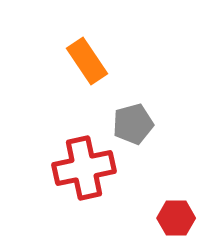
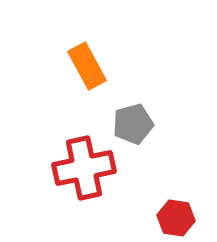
orange rectangle: moved 5 px down; rotated 6 degrees clockwise
red hexagon: rotated 9 degrees clockwise
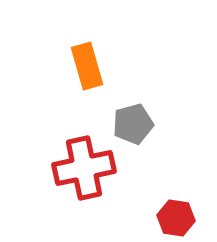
orange rectangle: rotated 12 degrees clockwise
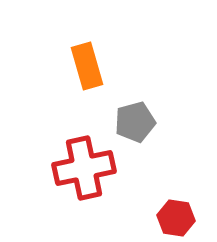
gray pentagon: moved 2 px right, 2 px up
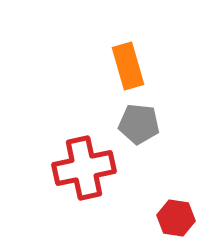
orange rectangle: moved 41 px right
gray pentagon: moved 4 px right, 2 px down; rotated 21 degrees clockwise
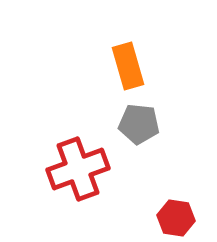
red cross: moved 6 px left, 1 px down; rotated 8 degrees counterclockwise
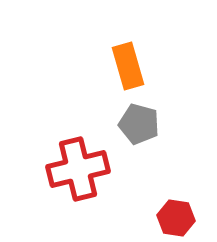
gray pentagon: rotated 9 degrees clockwise
red cross: rotated 6 degrees clockwise
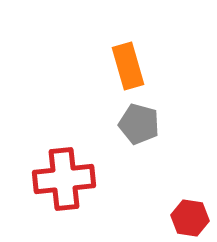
red cross: moved 14 px left, 10 px down; rotated 8 degrees clockwise
red hexagon: moved 14 px right
